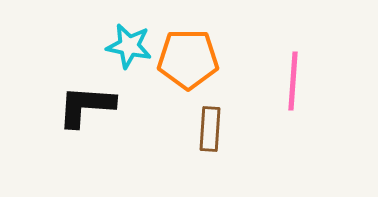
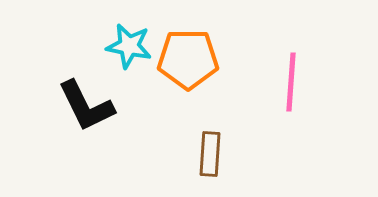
pink line: moved 2 px left, 1 px down
black L-shape: rotated 120 degrees counterclockwise
brown rectangle: moved 25 px down
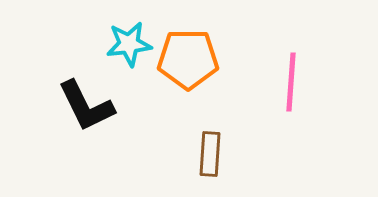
cyan star: moved 2 px up; rotated 18 degrees counterclockwise
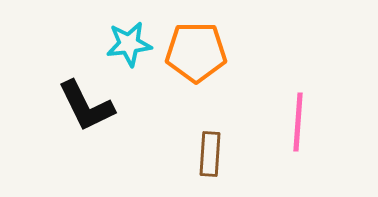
orange pentagon: moved 8 px right, 7 px up
pink line: moved 7 px right, 40 px down
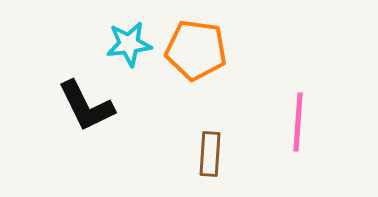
orange pentagon: moved 2 px up; rotated 8 degrees clockwise
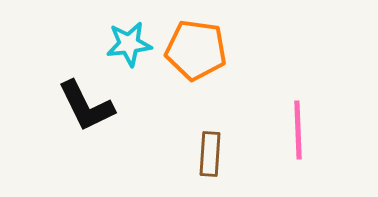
pink line: moved 8 px down; rotated 6 degrees counterclockwise
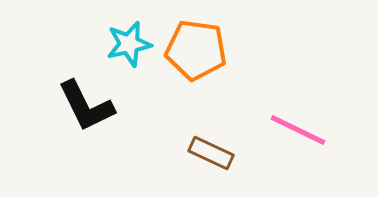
cyan star: rotated 6 degrees counterclockwise
pink line: rotated 62 degrees counterclockwise
brown rectangle: moved 1 px right, 1 px up; rotated 69 degrees counterclockwise
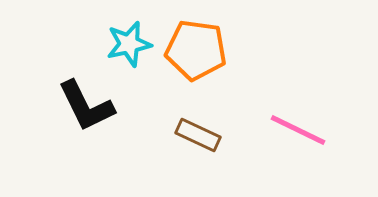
brown rectangle: moved 13 px left, 18 px up
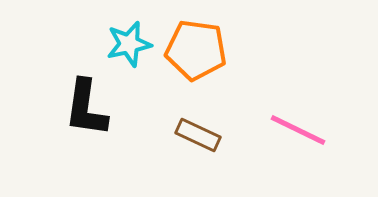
black L-shape: moved 2 px down; rotated 34 degrees clockwise
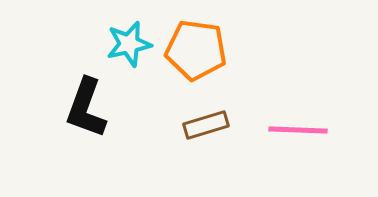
black L-shape: rotated 12 degrees clockwise
pink line: rotated 24 degrees counterclockwise
brown rectangle: moved 8 px right, 10 px up; rotated 42 degrees counterclockwise
